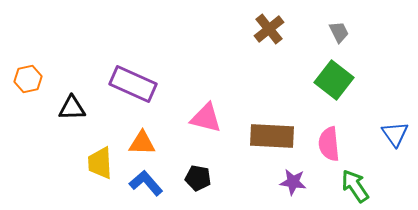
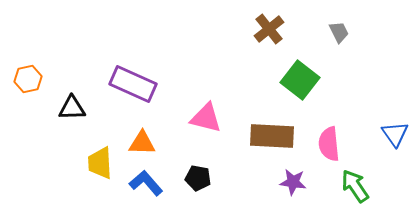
green square: moved 34 px left
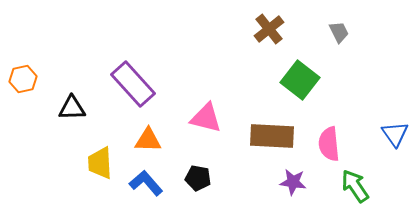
orange hexagon: moved 5 px left
purple rectangle: rotated 24 degrees clockwise
orange triangle: moved 6 px right, 3 px up
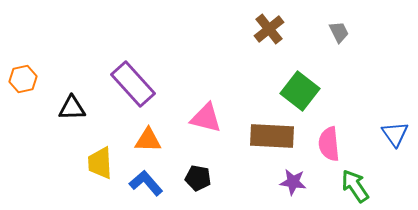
green square: moved 11 px down
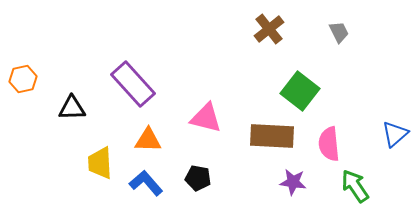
blue triangle: rotated 24 degrees clockwise
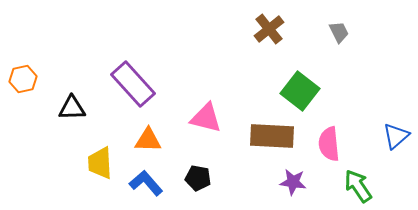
blue triangle: moved 1 px right, 2 px down
green arrow: moved 3 px right
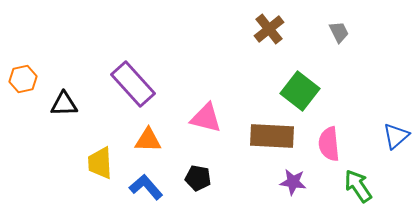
black triangle: moved 8 px left, 4 px up
blue L-shape: moved 4 px down
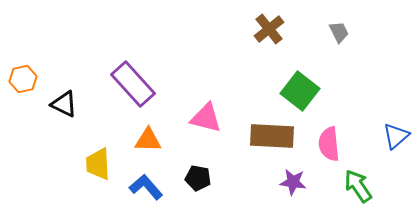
black triangle: rotated 28 degrees clockwise
yellow trapezoid: moved 2 px left, 1 px down
